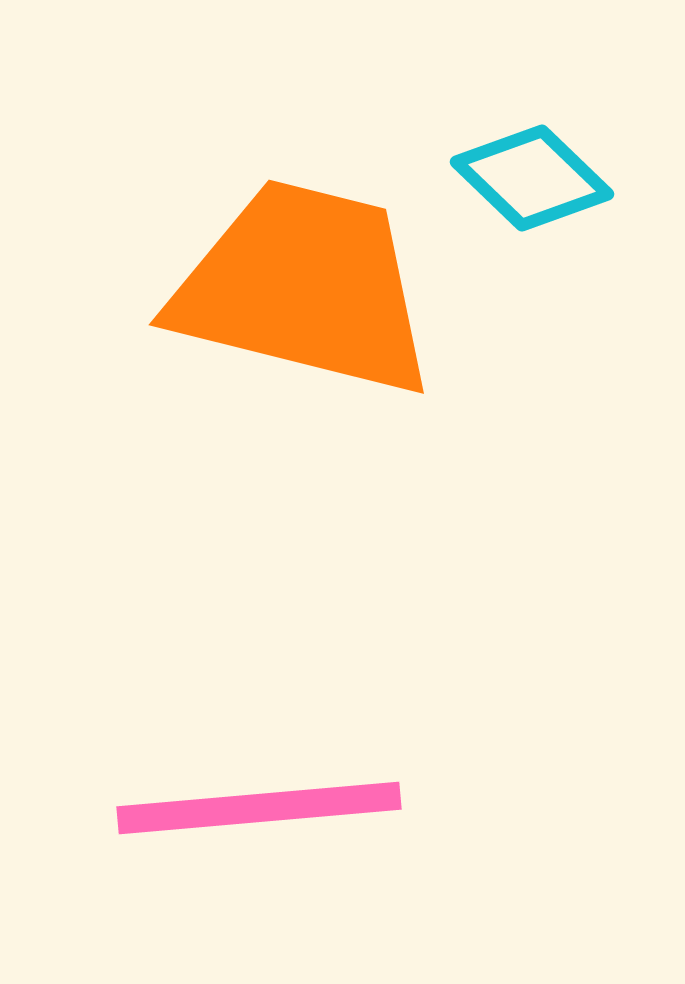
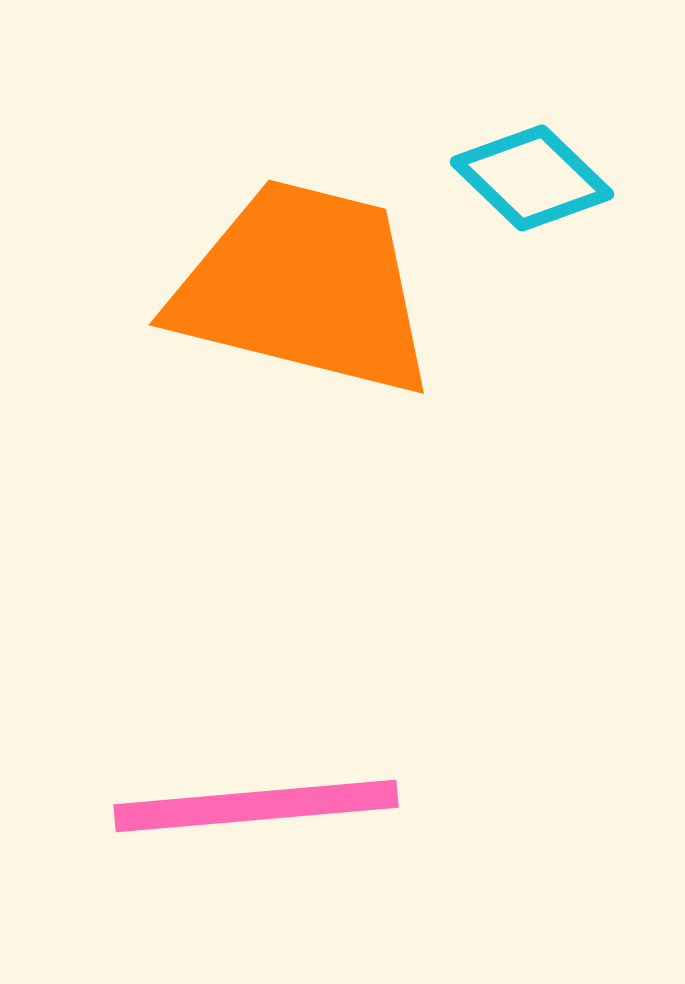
pink line: moved 3 px left, 2 px up
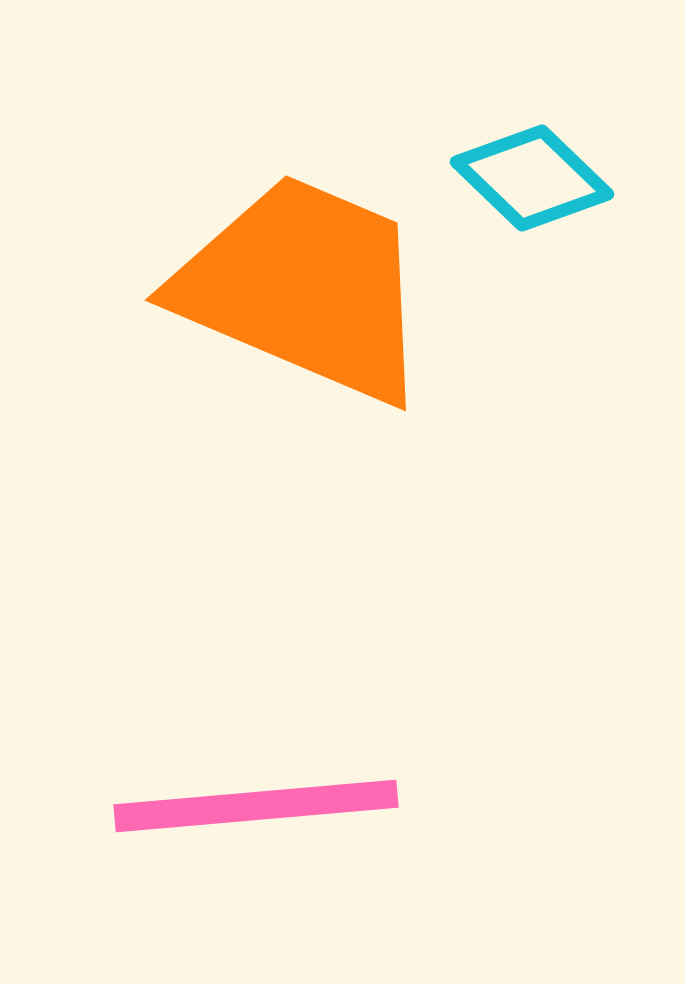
orange trapezoid: rotated 9 degrees clockwise
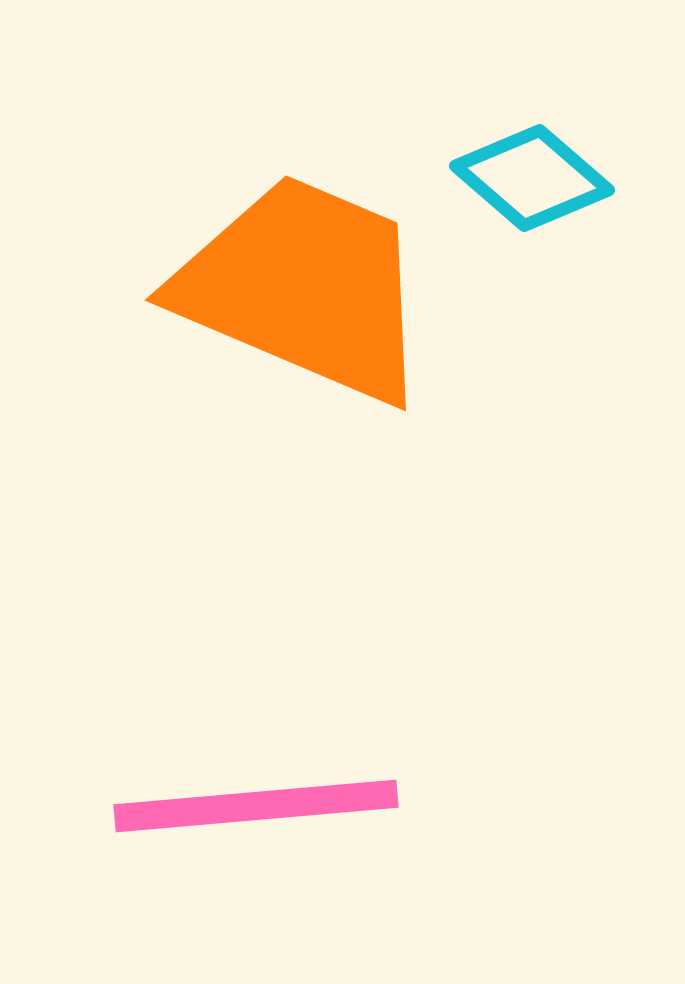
cyan diamond: rotated 3 degrees counterclockwise
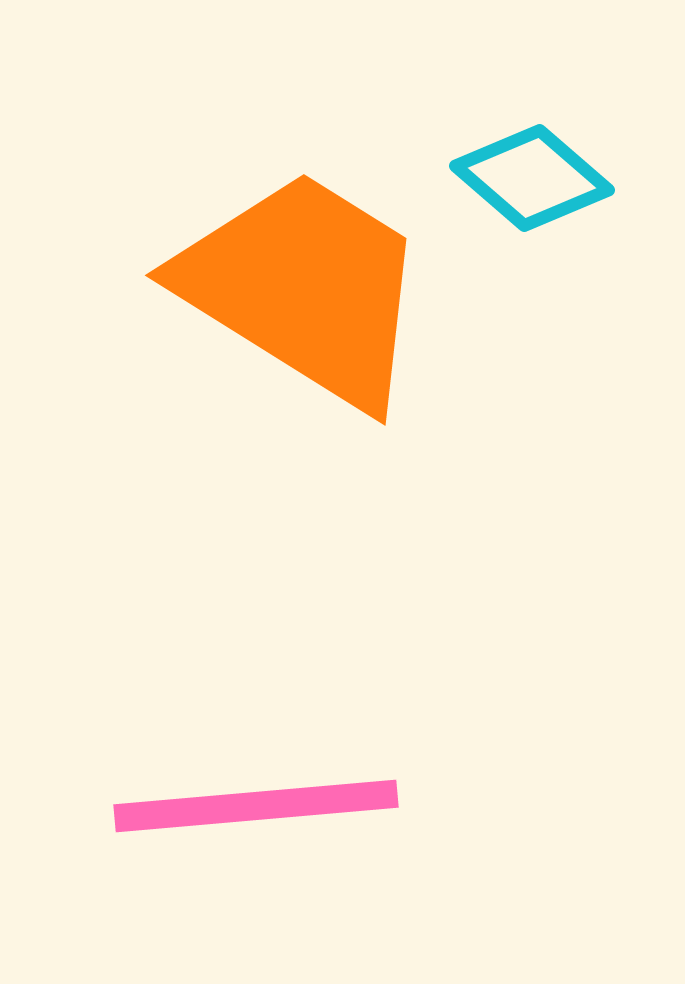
orange trapezoid: rotated 9 degrees clockwise
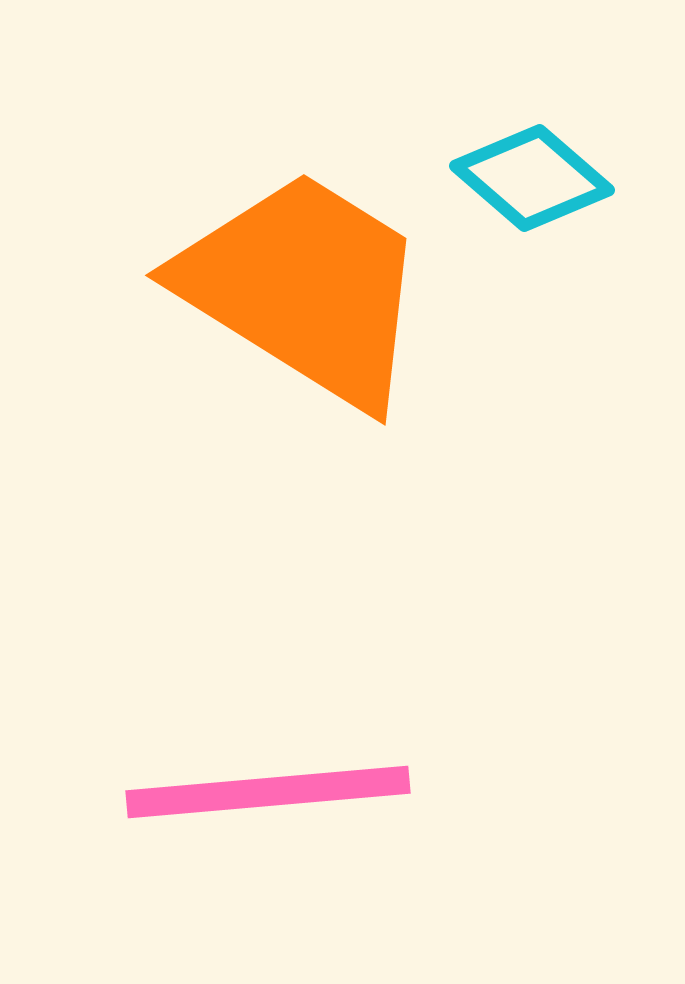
pink line: moved 12 px right, 14 px up
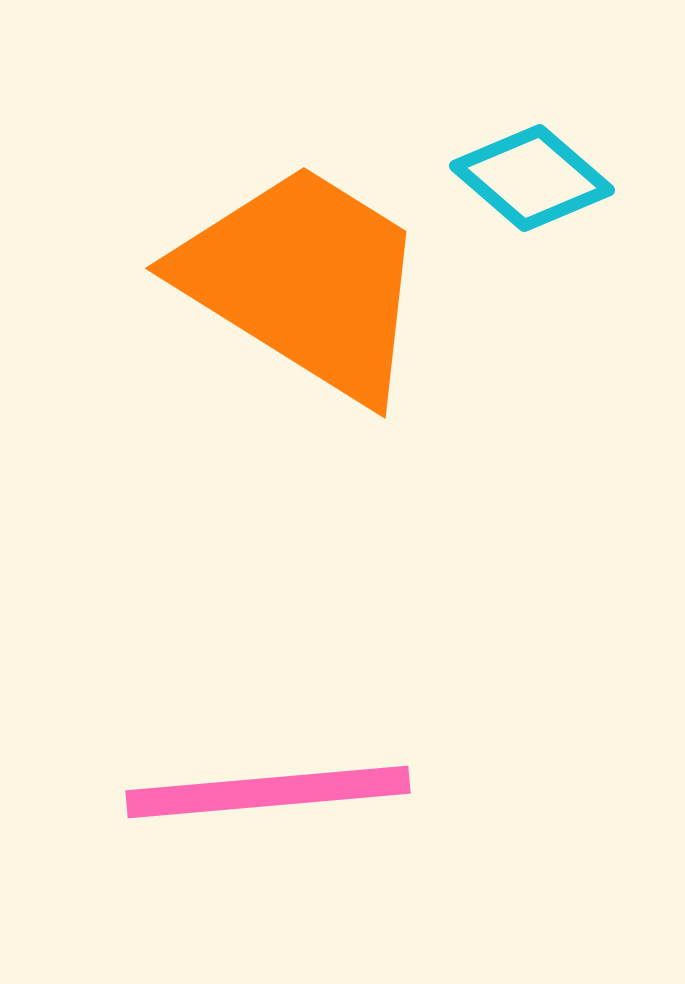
orange trapezoid: moved 7 px up
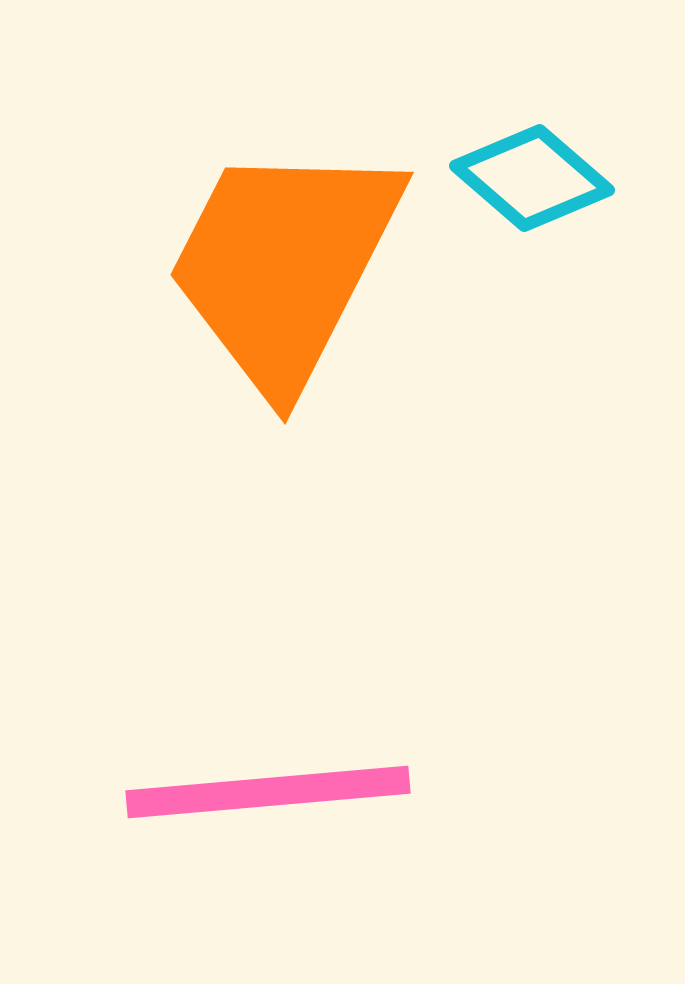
orange trapezoid: moved 20 px left, 16 px up; rotated 95 degrees counterclockwise
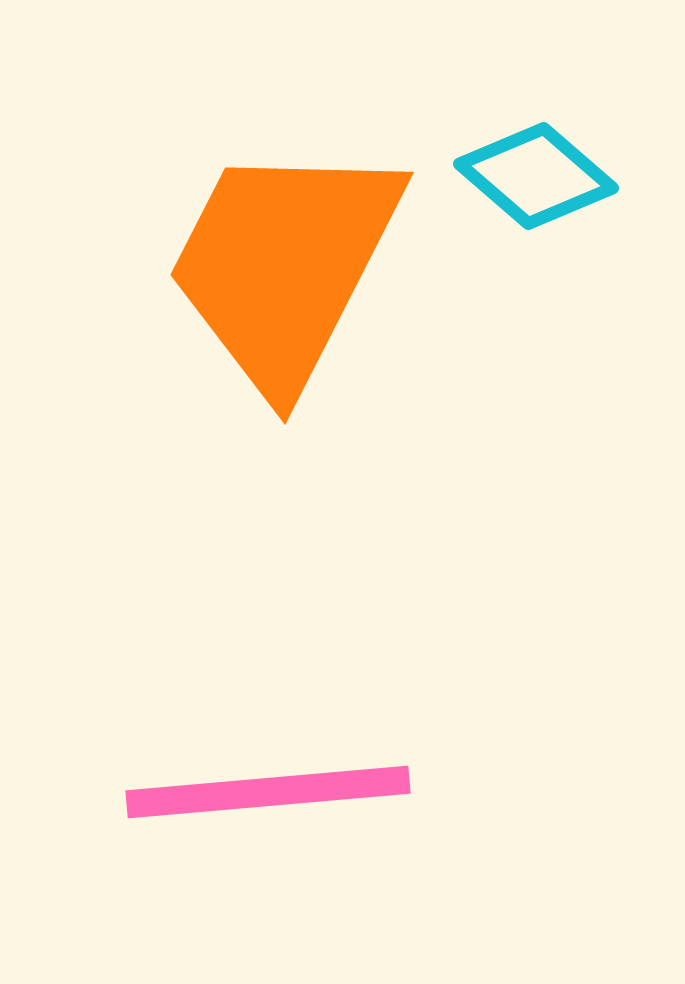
cyan diamond: moved 4 px right, 2 px up
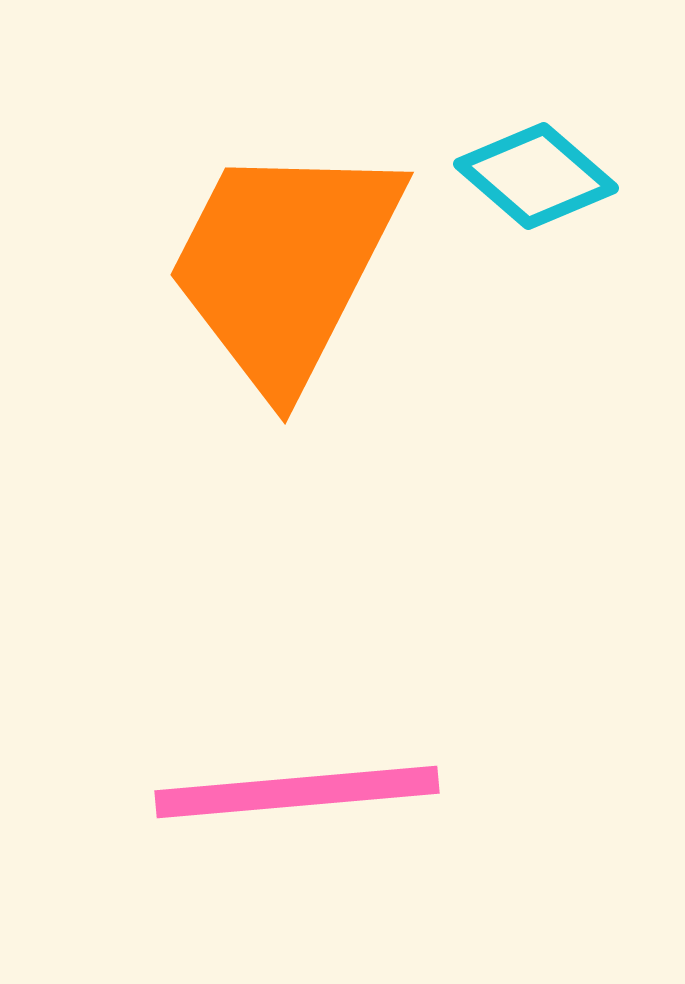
pink line: moved 29 px right
